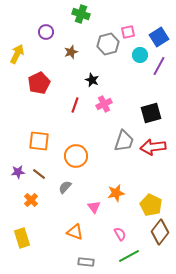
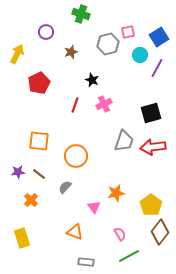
purple line: moved 2 px left, 2 px down
yellow pentagon: rotated 10 degrees clockwise
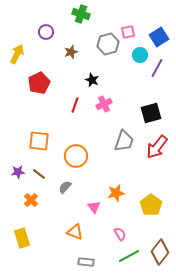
red arrow: moved 4 px right; rotated 45 degrees counterclockwise
brown diamond: moved 20 px down
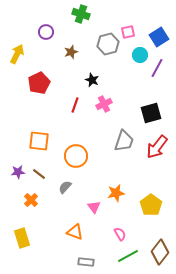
green line: moved 1 px left
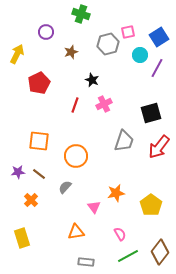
red arrow: moved 2 px right
orange triangle: moved 1 px right; rotated 30 degrees counterclockwise
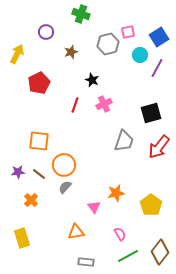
orange circle: moved 12 px left, 9 px down
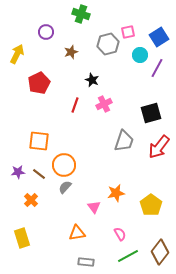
orange triangle: moved 1 px right, 1 px down
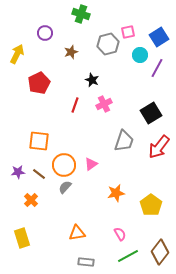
purple circle: moved 1 px left, 1 px down
black square: rotated 15 degrees counterclockwise
pink triangle: moved 3 px left, 43 px up; rotated 32 degrees clockwise
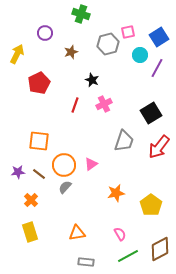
yellow rectangle: moved 8 px right, 6 px up
brown diamond: moved 3 px up; rotated 25 degrees clockwise
